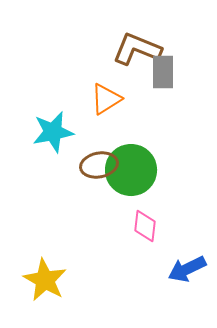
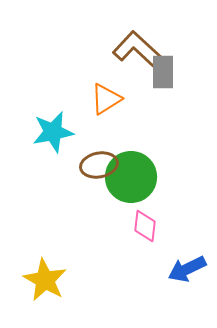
brown L-shape: rotated 21 degrees clockwise
green circle: moved 7 px down
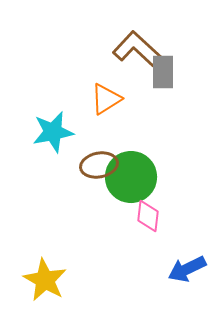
pink diamond: moved 3 px right, 10 px up
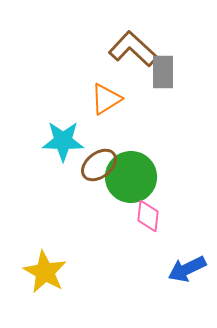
brown L-shape: moved 4 px left
cyan star: moved 10 px right, 9 px down; rotated 12 degrees clockwise
brown ellipse: rotated 27 degrees counterclockwise
yellow star: moved 8 px up
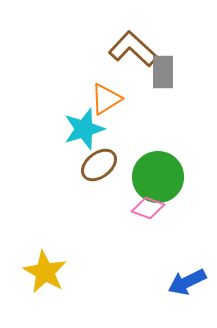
cyan star: moved 21 px right, 12 px up; rotated 18 degrees counterclockwise
green circle: moved 27 px right
pink diamond: moved 8 px up; rotated 76 degrees counterclockwise
blue arrow: moved 13 px down
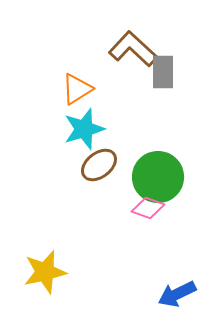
orange triangle: moved 29 px left, 10 px up
yellow star: rotated 30 degrees clockwise
blue arrow: moved 10 px left, 12 px down
